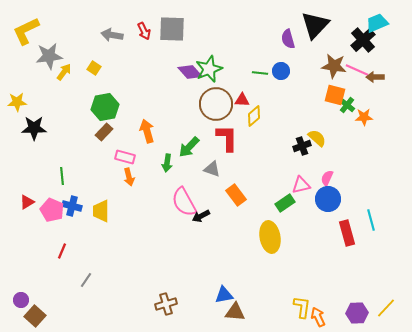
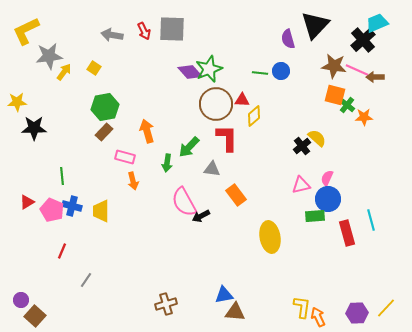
black cross at (302, 146): rotated 18 degrees counterclockwise
gray triangle at (212, 169): rotated 12 degrees counterclockwise
orange arrow at (129, 177): moved 4 px right, 4 px down
green rectangle at (285, 203): moved 30 px right, 13 px down; rotated 30 degrees clockwise
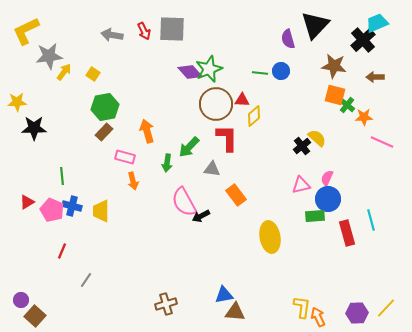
yellow square at (94, 68): moved 1 px left, 6 px down
pink line at (357, 70): moved 25 px right, 72 px down
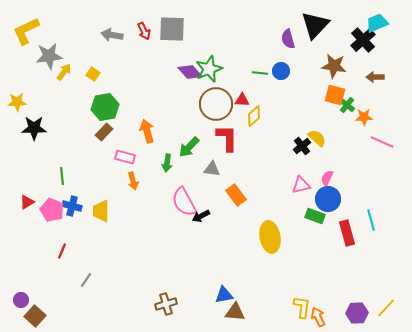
green rectangle at (315, 216): rotated 24 degrees clockwise
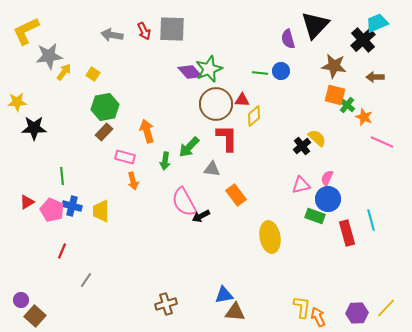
orange star at (364, 117): rotated 24 degrees clockwise
green arrow at (167, 163): moved 2 px left, 2 px up
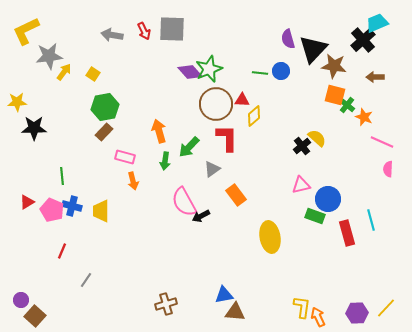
black triangle at (315, 25): moved 2 px left, 24 px down
orange arrow at (147, 131): moved 12 px right
gray triangle at (212, 169): rotated 42 degrees counterclockwise
pink semicircle at (327, 178): moved 61 px right, 9 px up; rotated 21 degrees counterclockwise
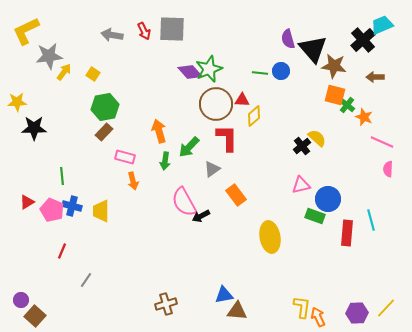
cyan trapezoid at (377, 23): moved 5 px right, 2 px down
black triangle at (313, 49): rotated 24 degrees counterclockwise
red rectangle at (347, 233): rotated 20 degrees clockwise
brown triangle at (235, 312): moved 2 px right, 1 px up
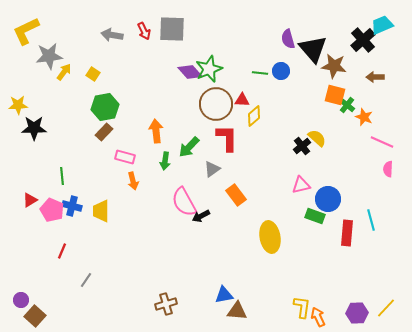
yellow star at (17, 102): moved 1 px right, 3 px down
orange arrow at (159, 131): moved 3 px left; rotated 10 degrees clockwise
red triangle at (27, 202): moved 3 px right, 2 px up
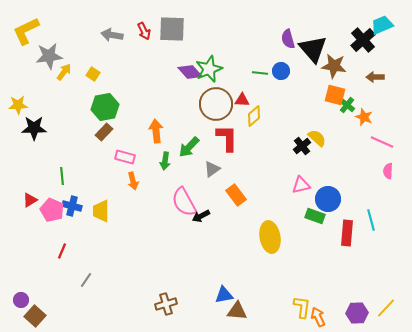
pink semicircle at (388, 169): moved 2 px down
